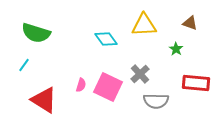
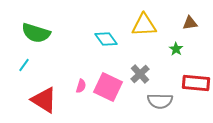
brown triangle: rotated 28 degrees counterclockwise
pink semicircle: moved 1 px down
gray semicircle: moved 4 px right
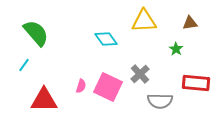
yellow triangle: moved 4 px up
green semicircle: rotated 148 degrees counterclockwise
red triangle: rotated 32 degrees counterclockwise
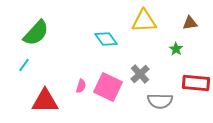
green semicircle: rotated 84 degrees clockwise
red triangle: moved 1 px right, 1 px down
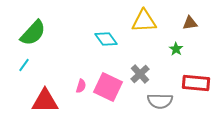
green semicircle: moved 3 px left
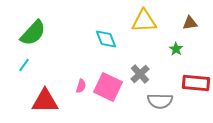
cyan diamond: rotated 15 degrees clockwise
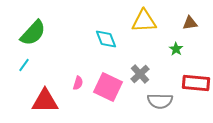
pink semicircle: moved 3 px left, 3 px up
